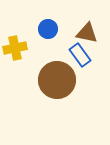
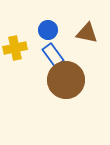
blue circle: moved 1 px down
blue rectangle: moved 27 px left
brown circle: moved 9 px right
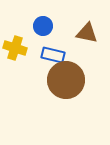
blue circle: moved 5 px left, 4 px up
yellow cross: rotated 30 degrees clockwise
blue rectangle: rotated 40 degrees counterclockwise
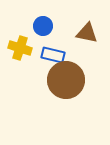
yellow cross: moved 5 px right
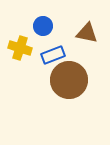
blue rectangle: rotated 35 degrees counterclockwise
brown circle: moved 3 px right
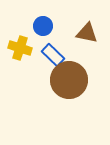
blue rectangle: rotated 65 degrees clockwise
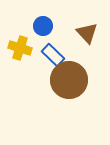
brown triangle: rotated 35 degrees clockwise
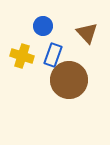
yellow cross: moved 2 px right, 8 px down
blue rectangle: rotated 65 degrees clockwise
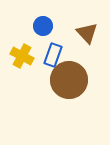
yellow cross: rotated 10 degrees clockwise
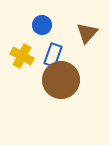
blue circle: moved 1 px left, 1 px up
brown triangle: rotated 25 degrees clockwise
brown circle: moved 8 px left
